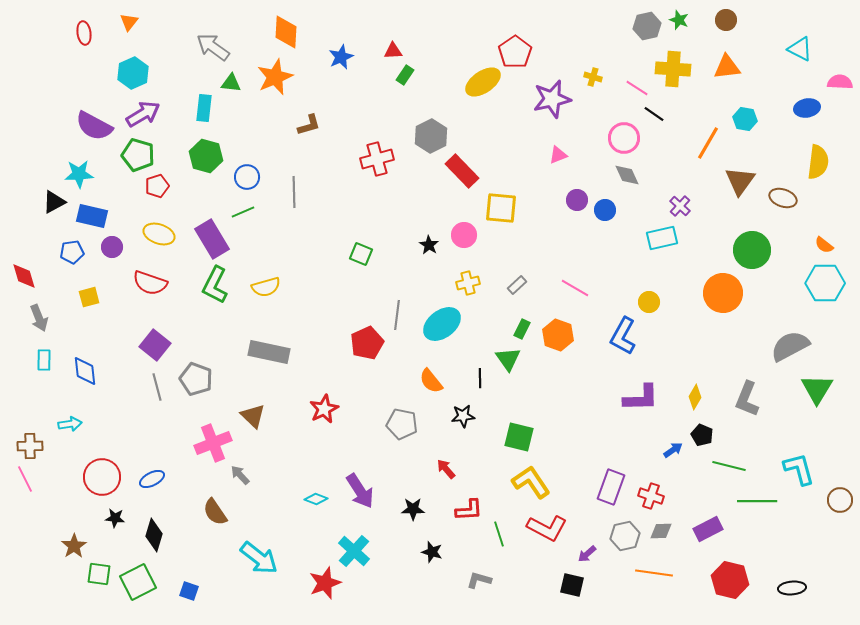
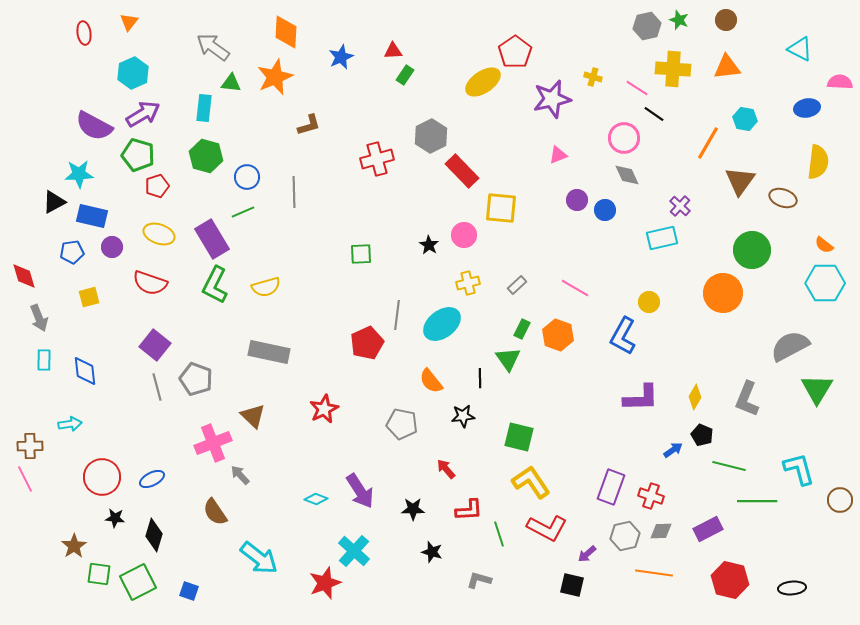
green square at (361, 254): rotated 25 degrees counterclockwise
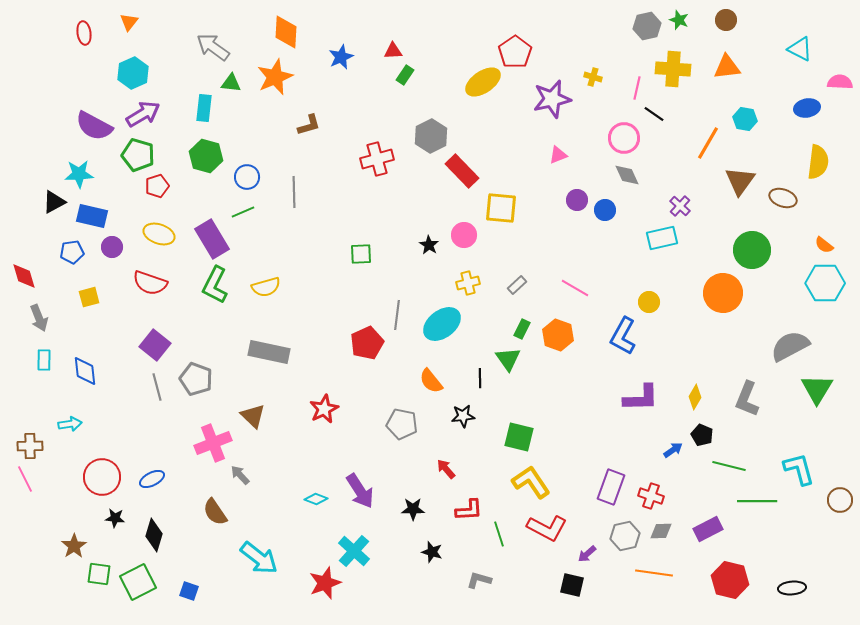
pink line at (637, 88): rotated 70 degrees clockwise
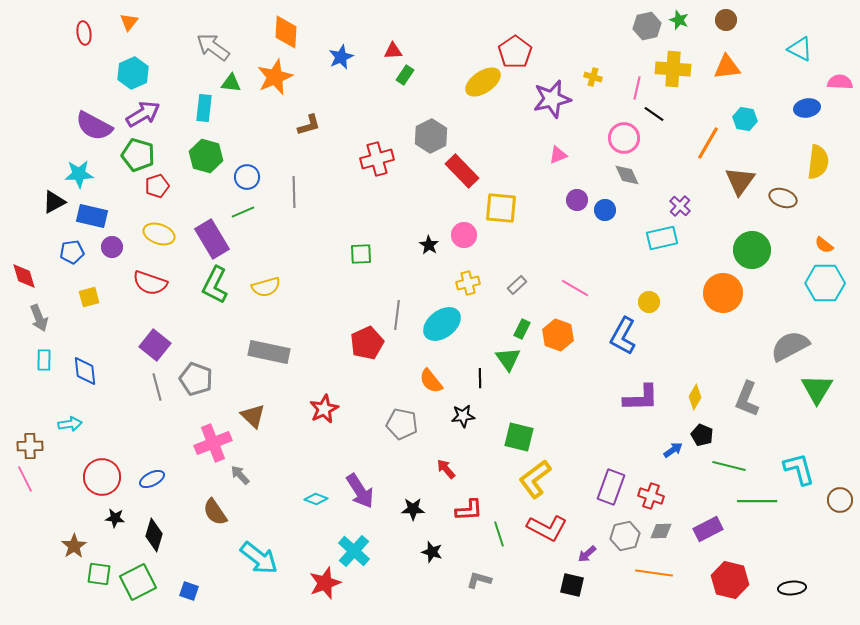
yellow L-shape at (531, 482): moved 4 px right, 3 px up; rotated 93 degrees counterclockwise
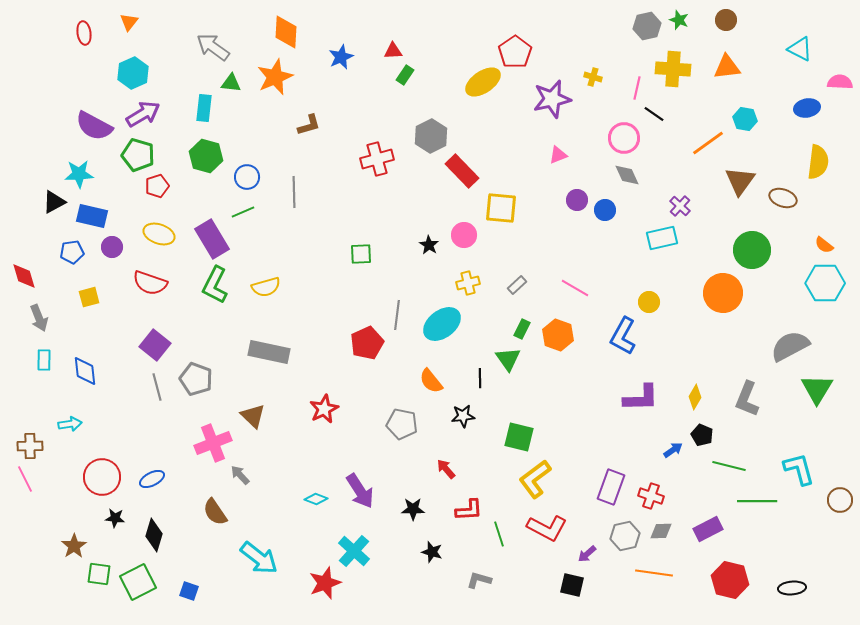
orange line at (708, 143): rotated 24 degrees clockwise
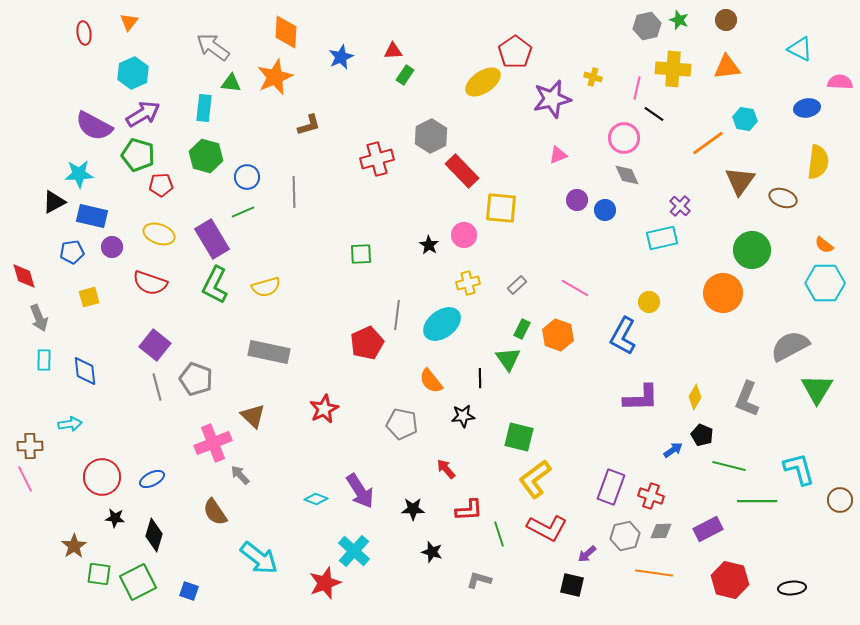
red pentagon at (157, 186): moved 4 px right, 1 px up; rotated 15 degrees clockwise
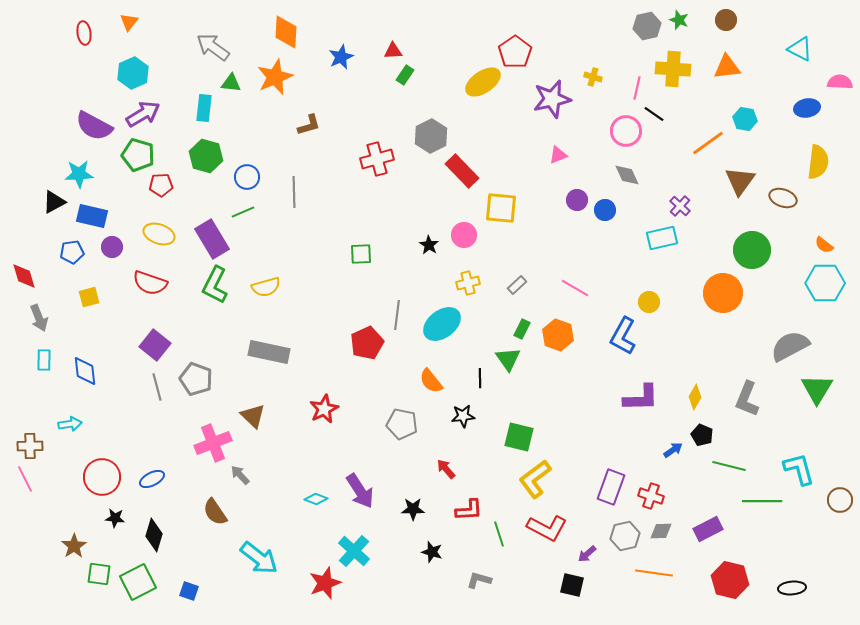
pink circle at (624, 138): moved 2 px right, 7 px up
green line at (757, 501): moved 5 px right
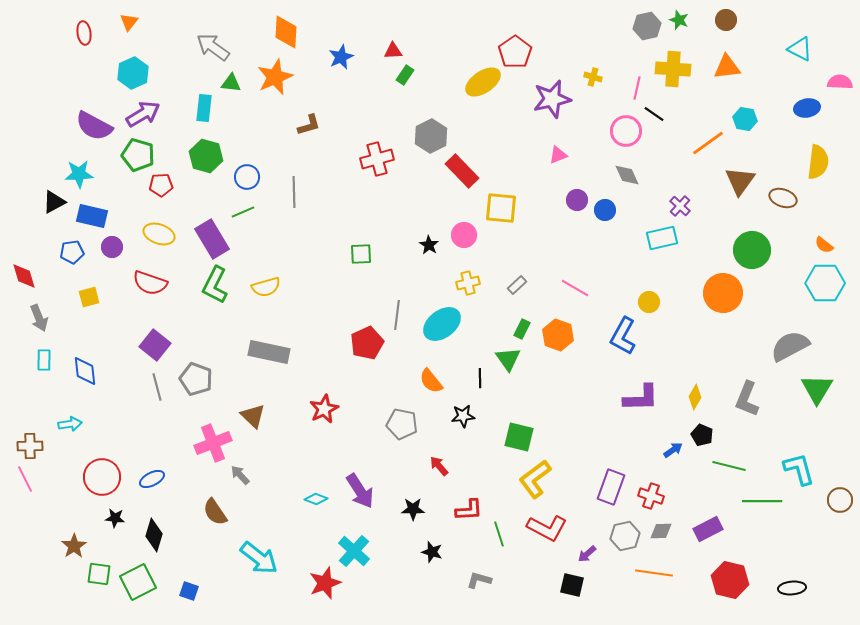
red arrow at (446, 469): moved 7 px left, 3 px up
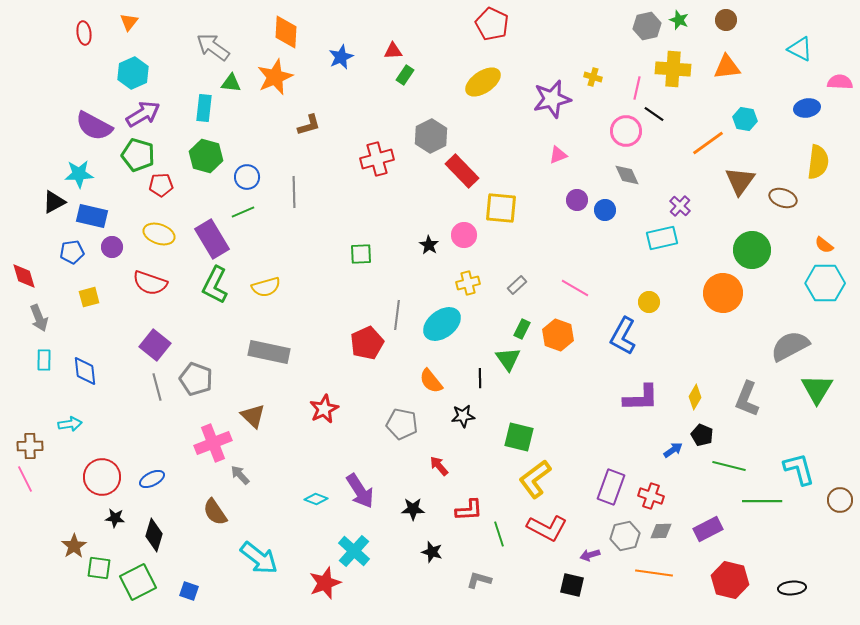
red pentagon at (515, 52): moved 23 px left, 28 px up; rotated 12 degrees counterclockwise
purple arrow at (587, 554): moved 3 px right, 1 px down; rotated 24 degrees clockwise
green square at (99, 574): moved 6 px up
